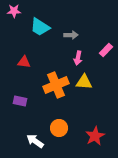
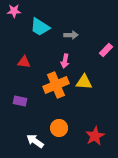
pink arrow: moved 13 px left, 3 px down
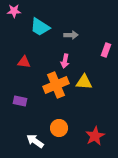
pink rectangle: rotated 24 degrees counterclockwise
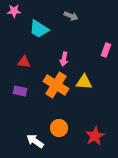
cyan trapezoid: moved 1 px left, 2 px down
gray arrow: moved 19 px up; rotated 24 degrees clockwise
pink arrow: moved 1 px left, 2 px up
orange cross: rotated 35 degrees counterclockwise
purple rectangle: moved 10 px up
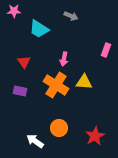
red triangle: rotated 48 degrees clockwise
